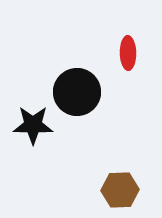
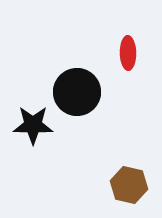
brown hexagon: moved 9 px right, 5 px up; rotated 15 degrees clockwise
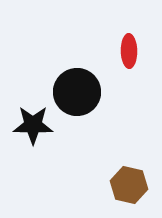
red ellipse: moved 1 px right, 2 px up
